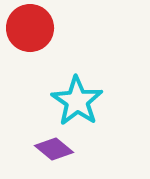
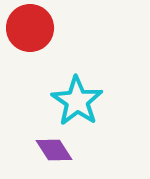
purple diamond: moved 1 px down; rotated 18 degrees clockwise
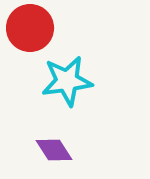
cyan star: moved 10 px left, 20 px up; rotated 30 degrees clockwise
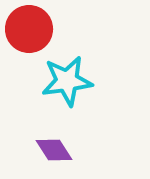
red circle: moved 1 px left, 1 px down
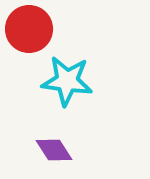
cyan star: rotated 15 degrees clockwise
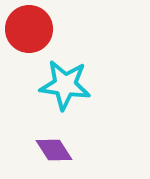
cyan star: moved 2 px left, 4 px down
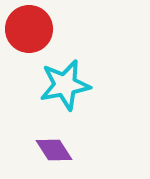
cyan star: rotated 18 degrees counterclockwise
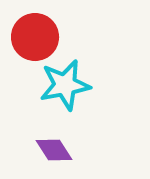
red circle: moved 6 px right, 8 px down
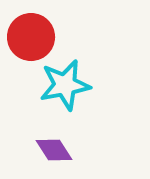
red circle: moved 4 px left
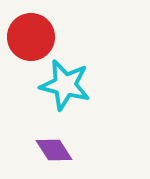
cyan star: rotated 24 degrees clockwise
